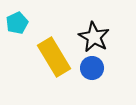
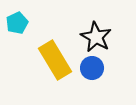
black star: moved 2 px right
yellow rectangle: moved 1 px right, 3 px down
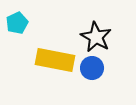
yellow rectangle: rotated 48 degrees counterclockwise
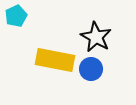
cyan pentagon: moved 1 px left, 7 px up
blue circle: moved 1 px left, 1 px down
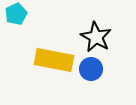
cyan pentagon: moved 2 px up
yellow rectangle: moved 1 px left
